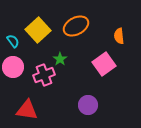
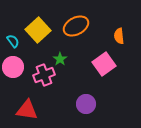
purple circle: moved 2 px left, 1 px up
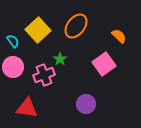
orange ellipse: rotated 25 degrees counterclockwise
orange semicircle: rotated 140 degrees clockwise
red triangle: moved 2 px up
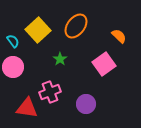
pink cross: moved 6 px right, 17 px down
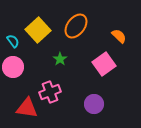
purple circle: moved 8 px right
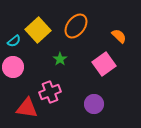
cyan semicircle: moved 1 px right; rotated 88 degrees clockwise
